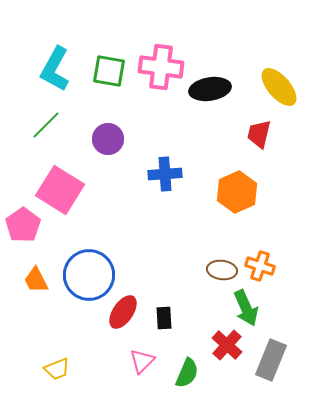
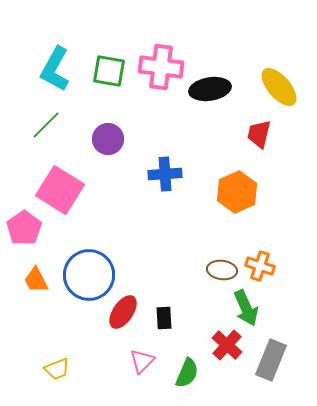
pink pentagon: moved 1 px right, 3 px down
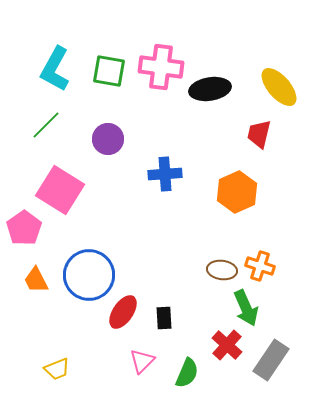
gray rectangle: rotated 12 degrees clockwise
